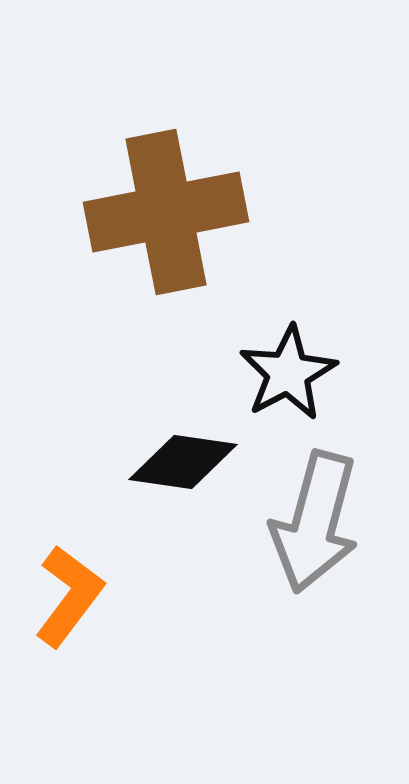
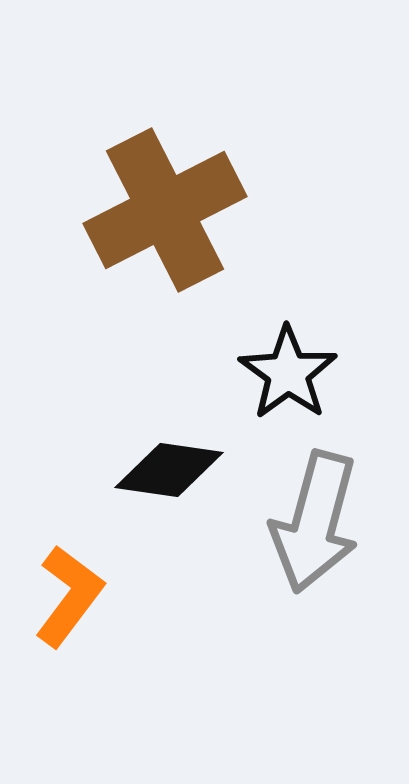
brown cross: moved 1 px left, 2 px up; rotated 16 degrees counterclockwise
black star: rotated 8 degrees counterclockwise
black diamond: moved 14 px left, 8 px down
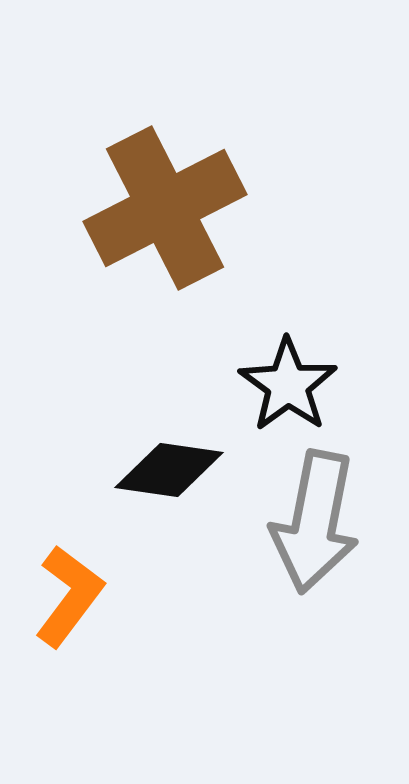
brown cross: moved 2 px up
black star: moved 12 px down
gray arrow: rotated 4 degrees counterclockwise
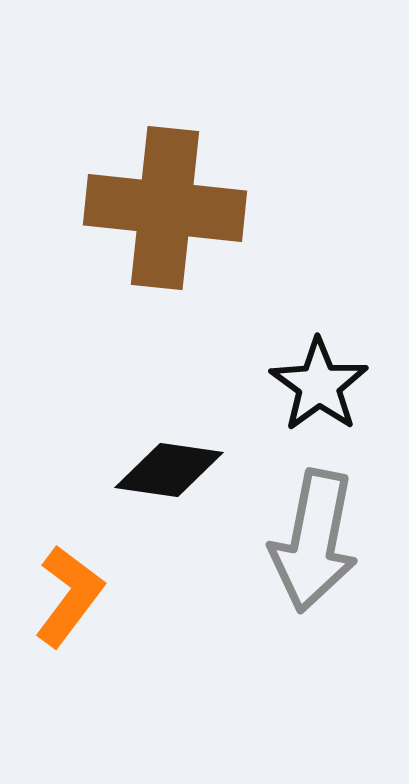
brown cross: rotated 33 degrees clockwise
black star: moved 31 px right
gray arrow: moved 1 px left, 19 px down
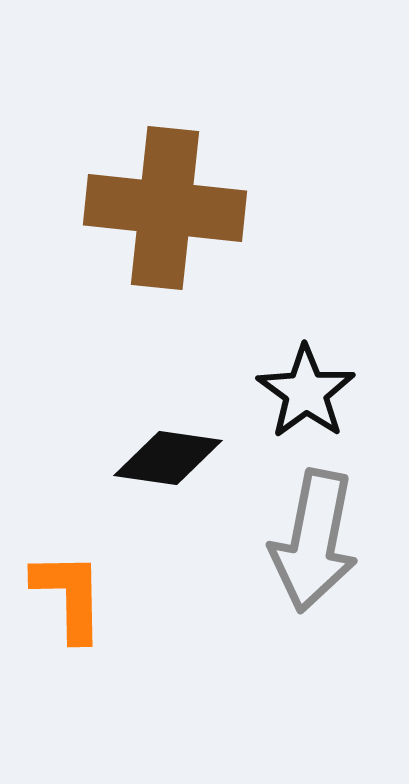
black star: moved 13 px left, 7 px down
black diamond: moved 1 px left, 12 px up
orange L-shape: rotated 38 degrees counterclockwise
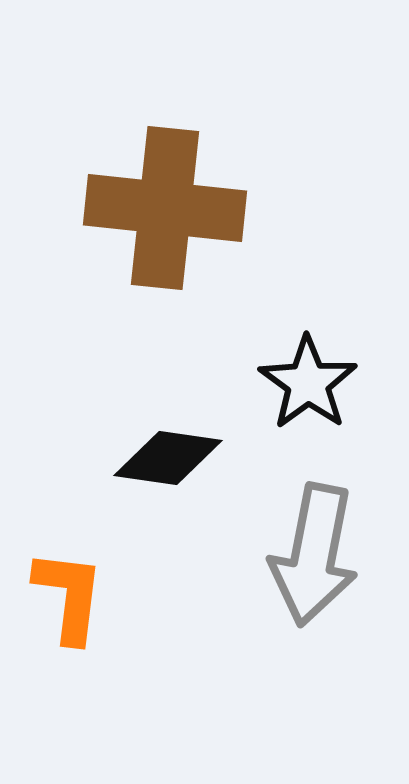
black star: moved 2 px right, 9 px up
gray arrow: moved 14 px down
orange L-shape: rotated 8 degrees clockwise
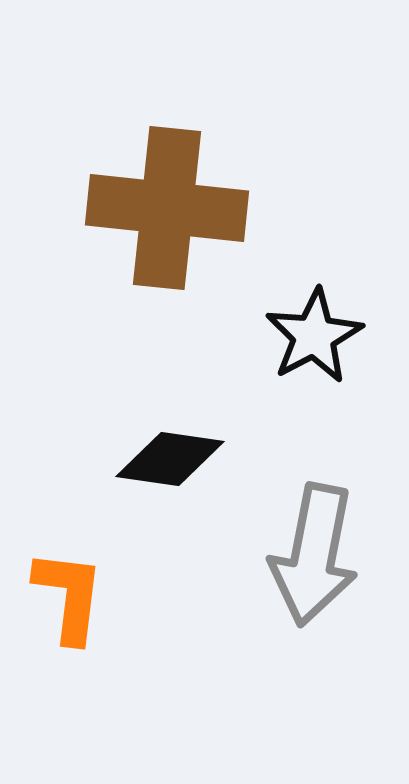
brown cross: moved 2 px right
black star: moved 6 px right, 47 px up; rotated 8 degrees clockwise
black diamond: moved 2 px right, 1 px down
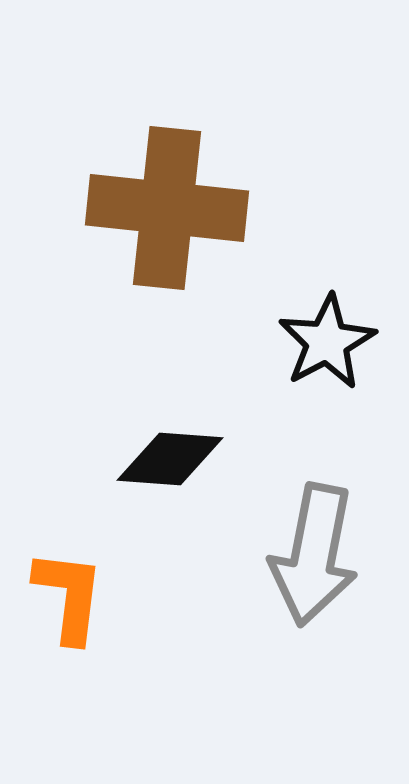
black star: moved 13 px right, 6 px down
black diamond: rotated 4 degrees counterclockwise
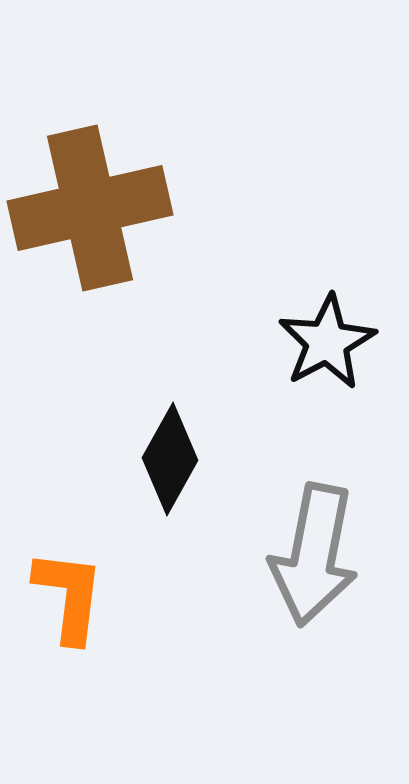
brown cross: moved 77 px left; rotated 19 degrees counterclockwise
black diamond: rotated 65 degrees counterclockwise
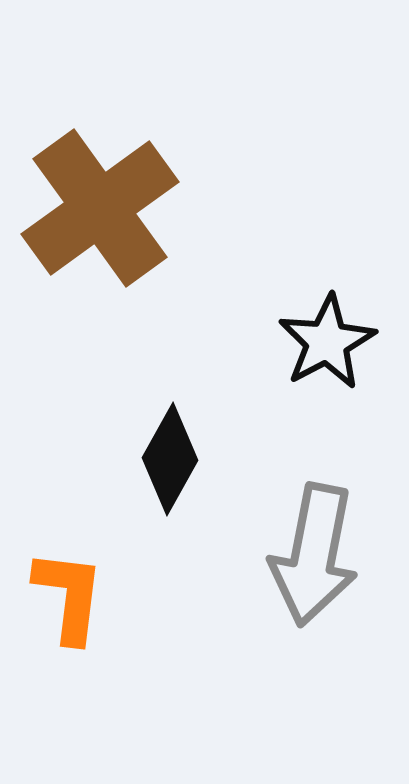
brown cross: moved 10 px right; rotated 23 degrees counterclockwise
